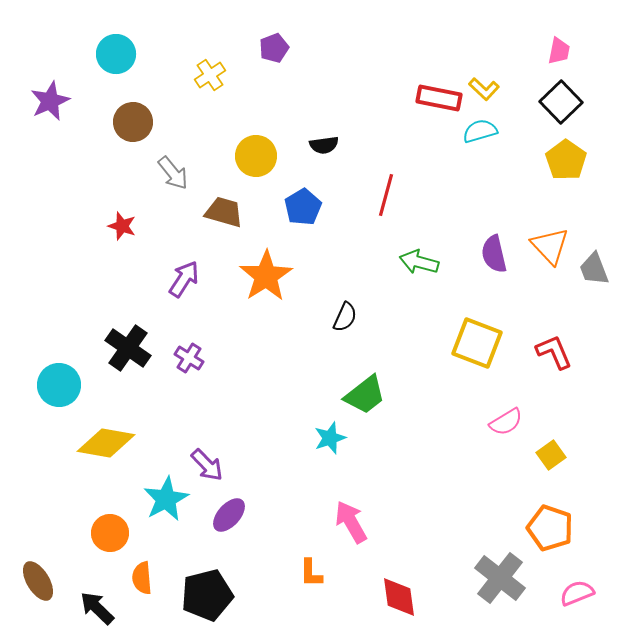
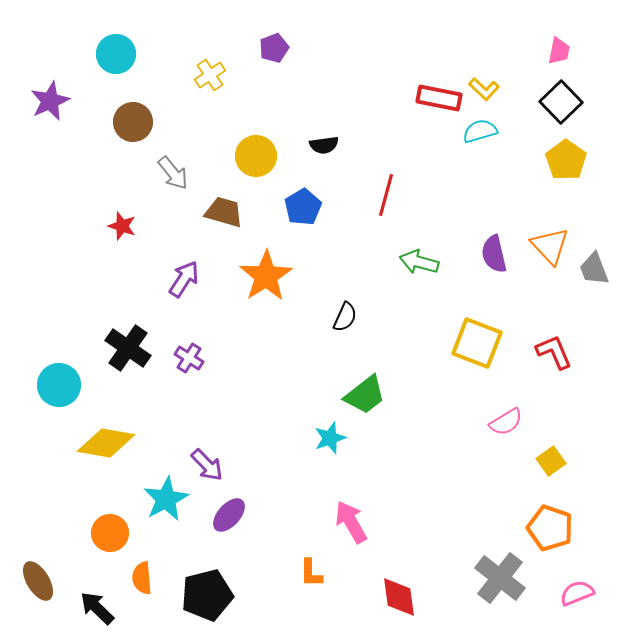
yellow square at (551, 455): moved 6 px down
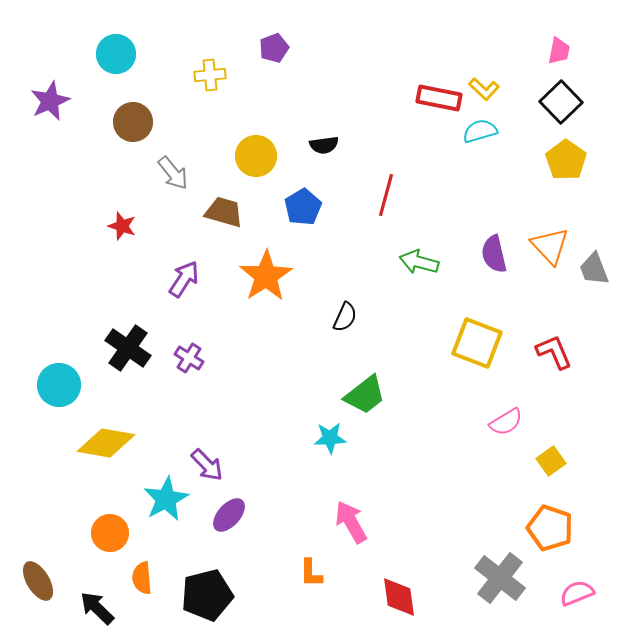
yellow cross at (210, 75): rotated 28 degrees clockwise
cyan star at (330, 438): rotated 16 degrees clockwise
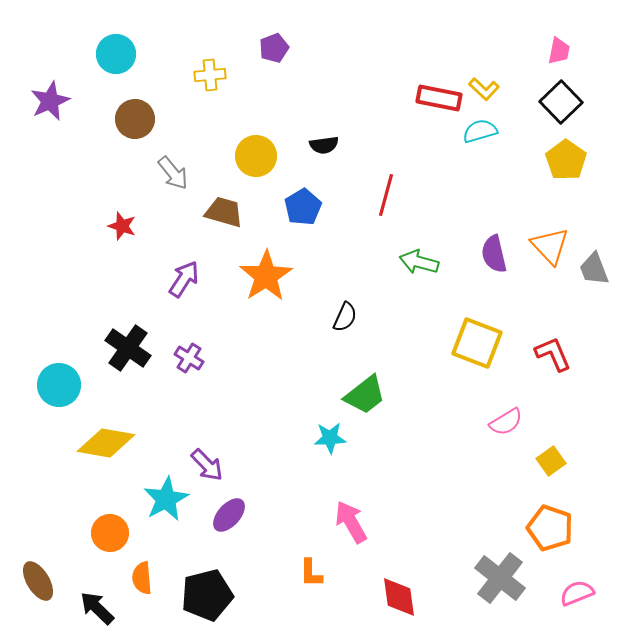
brown circle at (133, 122): moved 2 px right, 3 px up
red L-shape at (554, 352): moved 1 px left, 2 px down
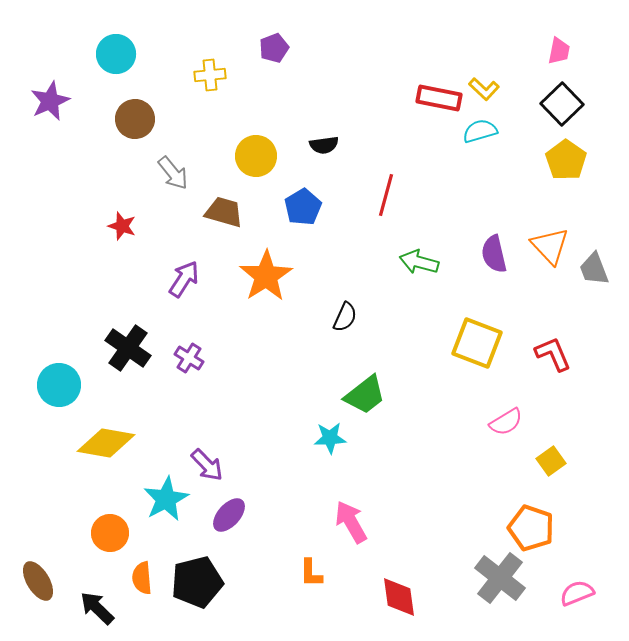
black square at (561, 102): moved 1 px right, 2 px down
orange pentagon at (550, 528): moved 19 px left
black pentagon at (207, 595): moved 10 px left, 13 px up
